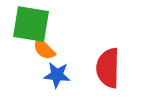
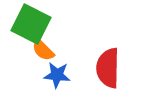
green square: rotated 18 degrees clockwise
orange semicircle: moved 1 px left, 1 px down
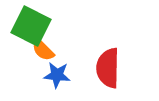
green square: moved 2 px down
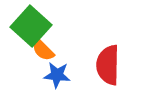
green square: rotated 15 degrees clockwise
red semicircle: moved 3 px up
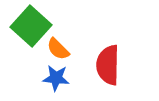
orange semicircle: moved 15 px right, 1 px up
blue star: moved 1 px left, 3 px down
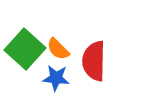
green square: moved 6 px left, 23 px down
red semicircle: moved 14 px left, 4 px up
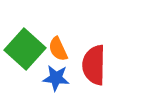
orange semicircle: rotated 20 degrees clockwise
red semicircle: moved 4 px down
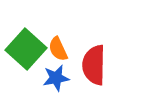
green square: moved 1 px right
blue star: rotated 16 degrees counterclockwise
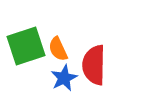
green square: moved 3 px up; rotated 30 degrees clockwise
blue star: moved 8 px right; rotated 16 degrees counterclockwise
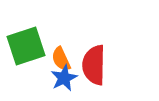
orange semicircle: moved 3 px right, 10 px down
